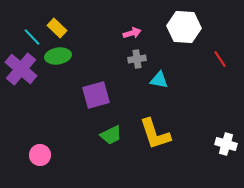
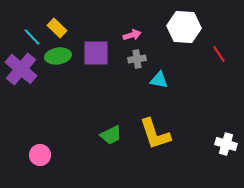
pink arrow: moved 2 px down
red line: moved 1 px left, 5 px up
purple square: moved 42 px up; rotated 16 degrees clockwise
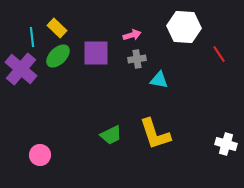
cyan line: rotated 36 degrees clockwise
green ellipse: rotated 35 degrees counterclockwise
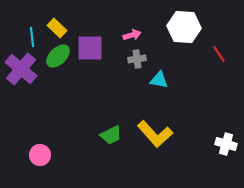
purple square: moved 6 px left, 5 px up
yellow L-shape: rotated 24 degrees counterclockwise
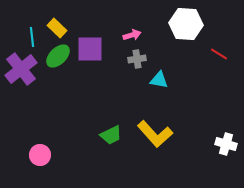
white hexagon: moved 2 px right, 3 px up
purple square: moved 1 px down
red line: rotated 24 degrees counterclockwise
purple cross: rotated 12 degrees clockwise
